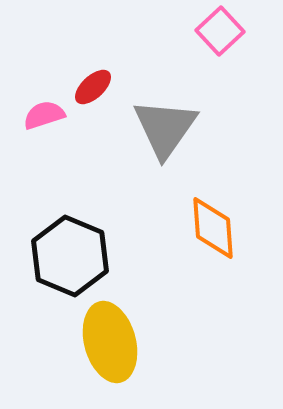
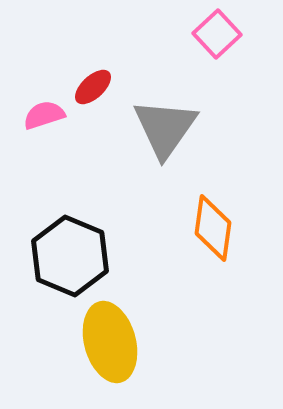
pink square: moved 3 px left, 3 px down
orange diamond: rotated 12 degrees clockwise
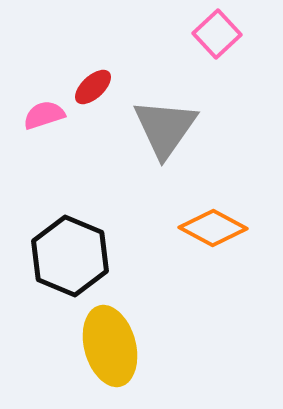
orange diamond: rotated 70 degrees counterclockwise
yellow ellipse: moved 4 px down
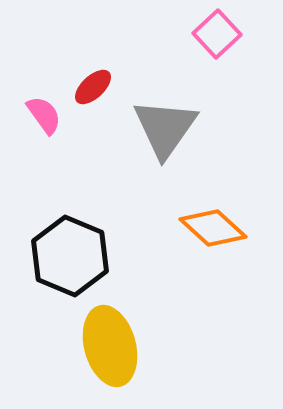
pink semicircle: rotated 72 degrees clockwise
orange diamond: rotated 14 degrees clockwise
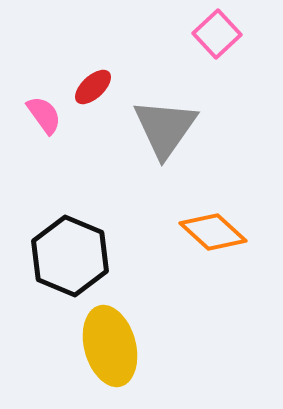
orange diamond: moved 4 px down
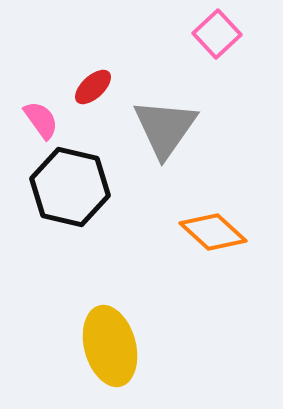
pink semicircle: moved 3 px left, 5 px down
black hexagon: moved 69 px up; rotated 10 degrees counterclockwise
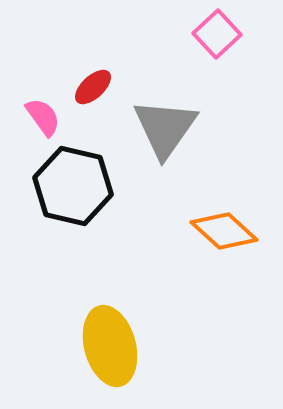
pink semicircle: moved 2 px right, 3 px up
black hexagon: moved 3 px right, 1 px up
orange diamond: moved 11 px right, 1 px up
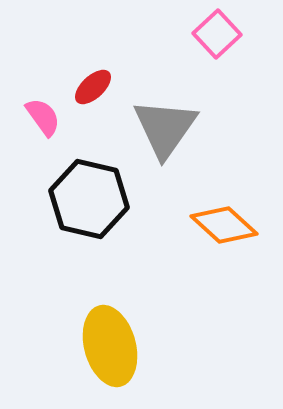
black hexagon: moved 16 px right, 13 px down
orange diamond: moved 6 px up
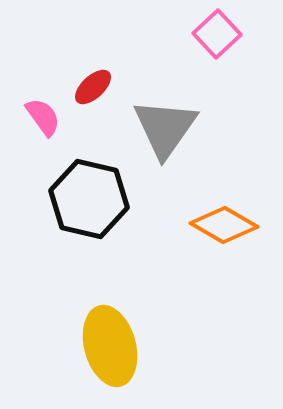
orange diamond: rotated 12 degrees counterclockwise
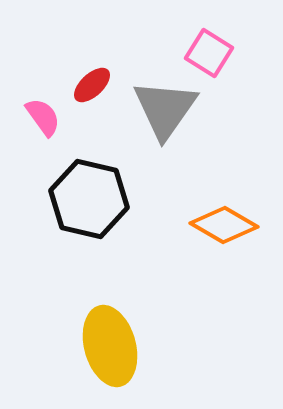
pink square: moved 8 px left, 19 px down; rotated 15 degrees counterclockwise
red ellipse: moved 1 px left, 2 px up
gray triangle: moved 19 px up
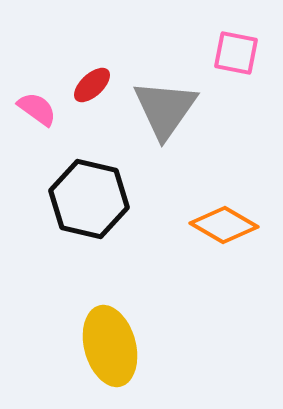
pink square: moved 27 px right; rotated 21 degrees counterclockwise
pink semicircle: moved 6 px left, 8 px up; rotated 18 degrees counterclockwise
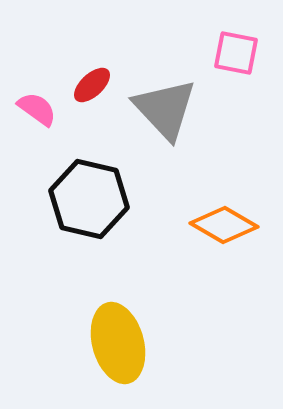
gray triangle: rotated 18 degrees counterclockwise
yellow ellipse: moved 8 px right, 3 px up
